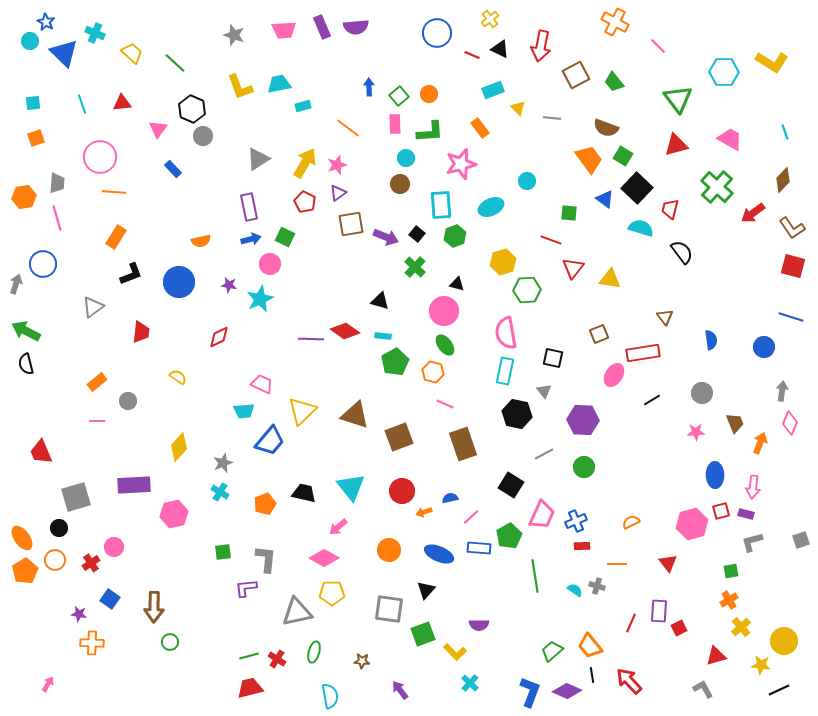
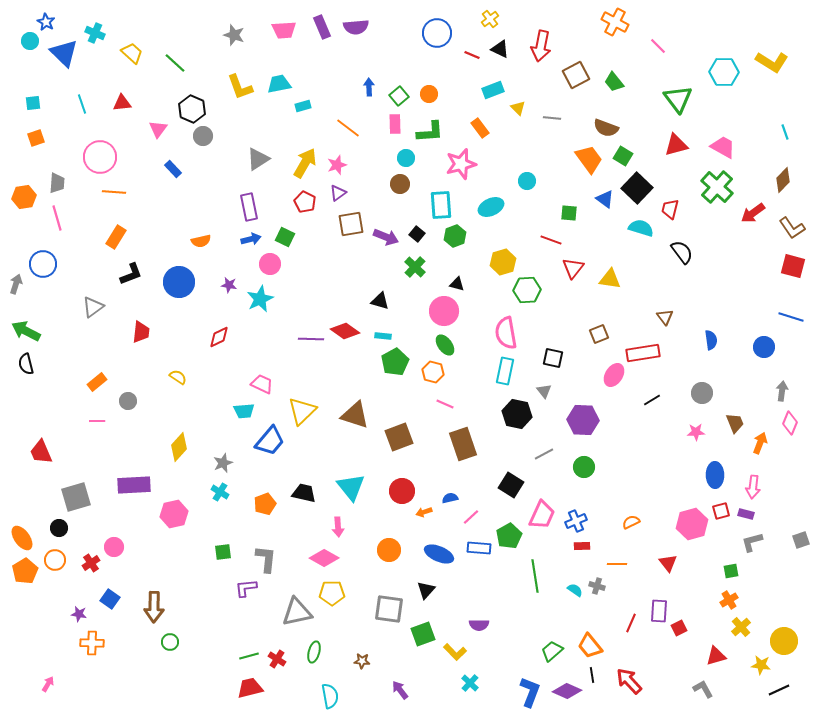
pink trapezoid at (730, 139): moved 7 px left, 8 px down
pink arrow at (338, 527): rotated 54 degrees counterclockwise
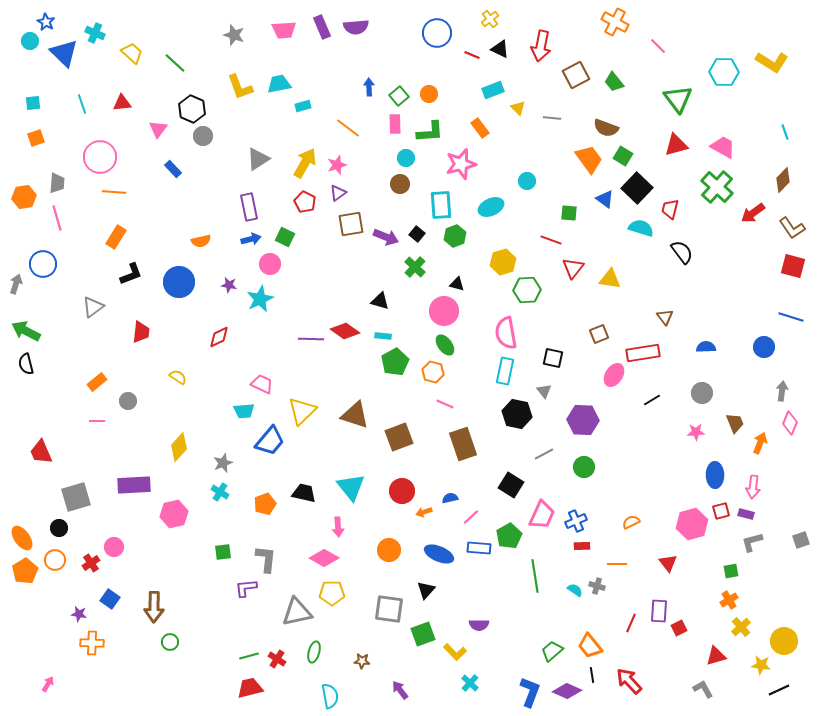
blue semicircle at (711, 340): moved 5 px left, 7 px down; rotated 84 degrees counterclockwise
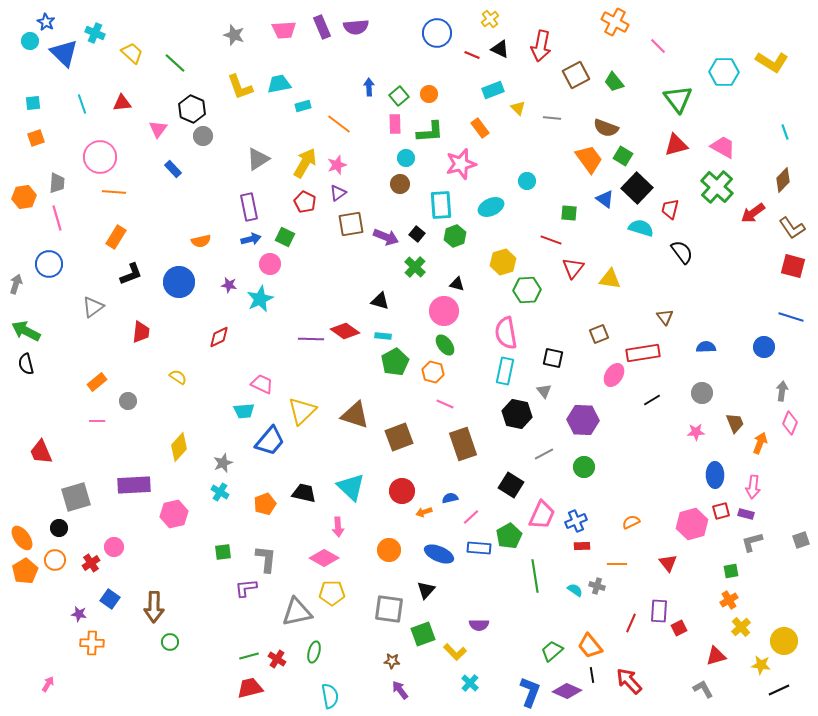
orange line at (348, 128): moved 9 px left, 4 px up
blue circle at (43, 264): moved 6 px right
cyan triangle at (351, 487): rotated 8 degrees counterclockwise
brown star at (362, 661): moved 30 px right
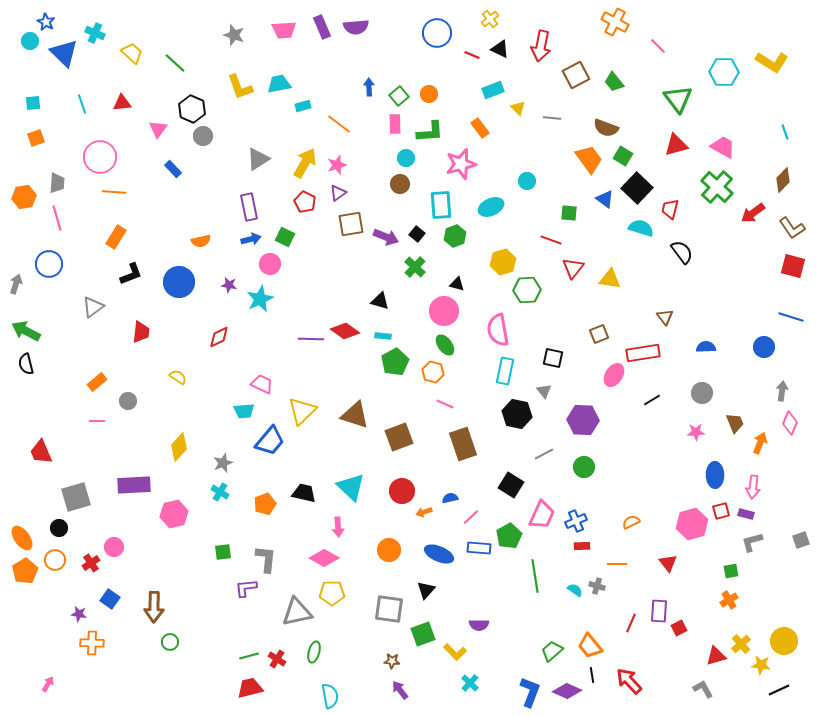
pink semicircle at (506, 333): moved 8 px left, 3 px up
yellow cross at (741, 627): moved 17 px down
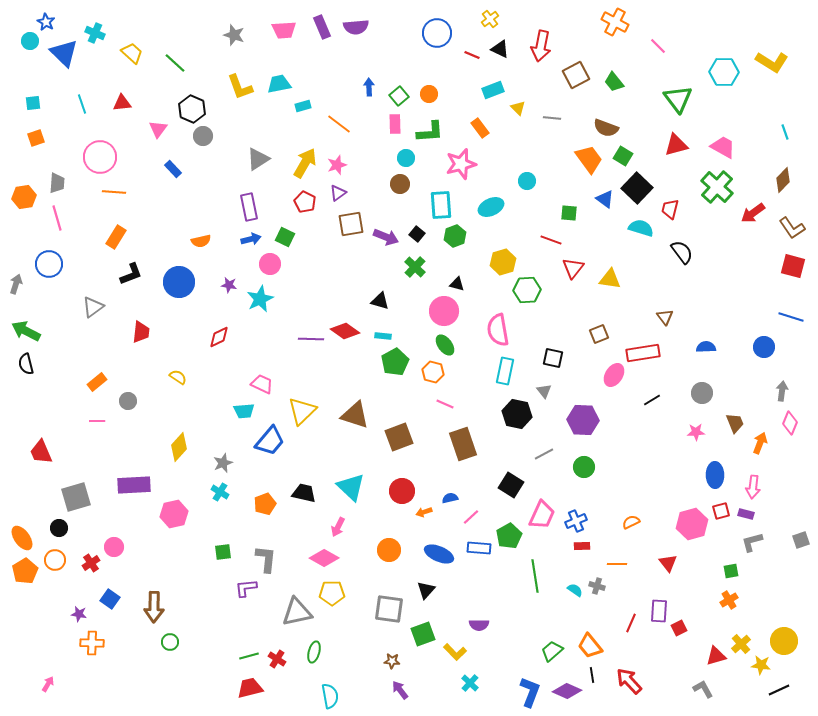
pink arrow at (338, 527): rotated 30 degrees clockwise
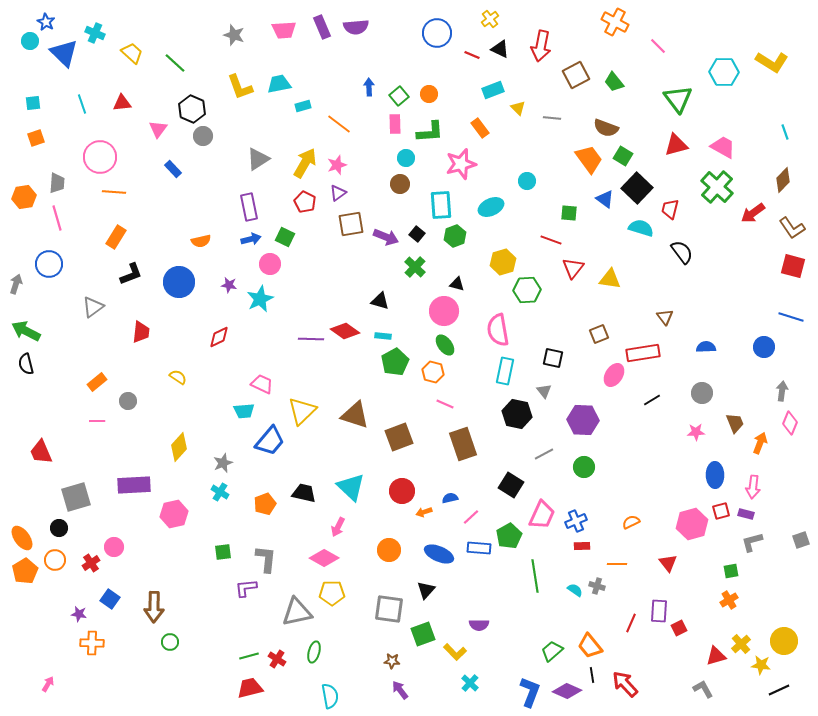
red arrow at (629, 681): moved 4 px left, 3 px down
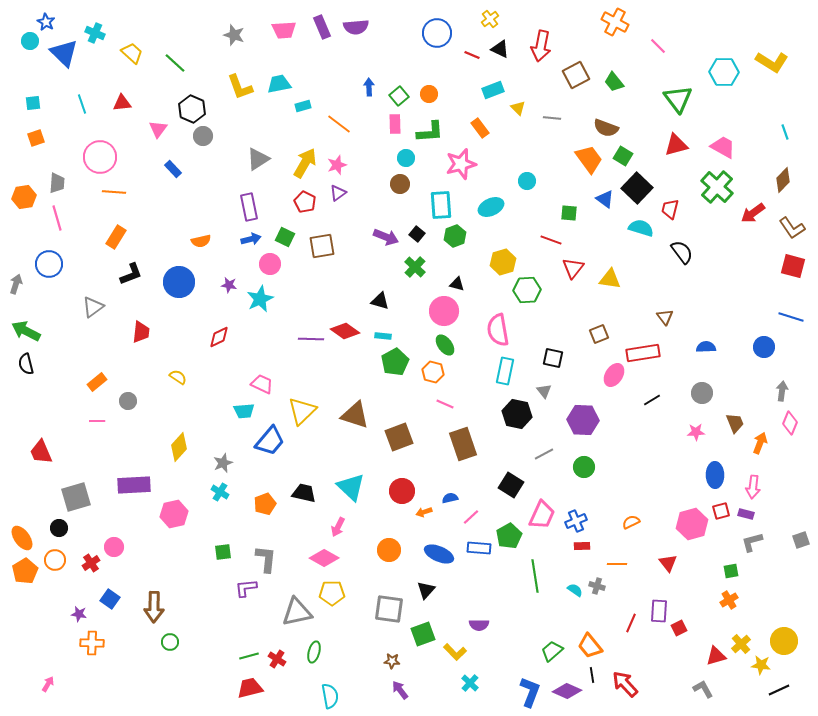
brown square at (351, 224): moved 29 px left, 22 px down
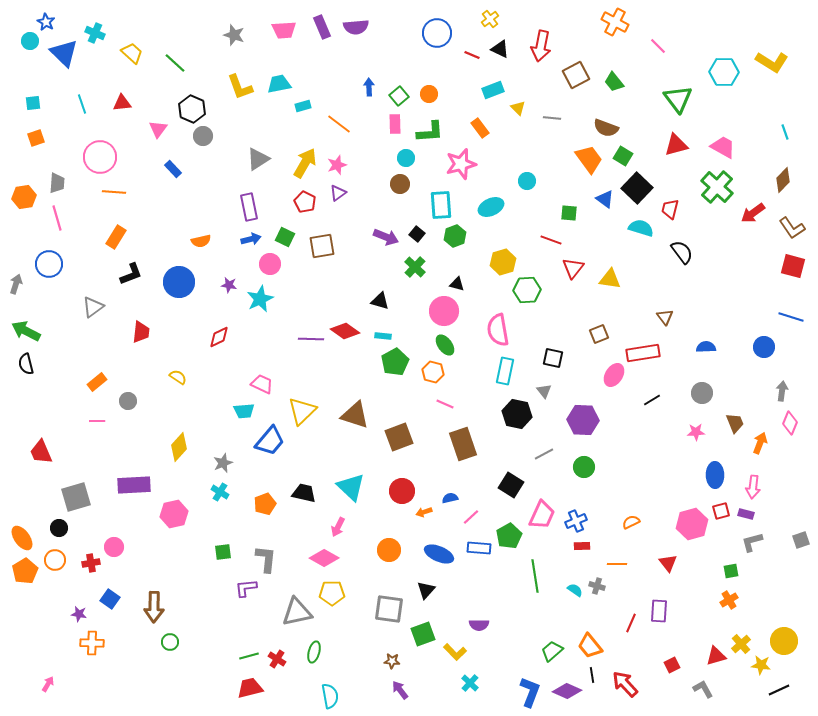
red cross at (91, 563): rotated 24 degrees clockwise
red square at (679, 628): moved 7 px left, 37 px down
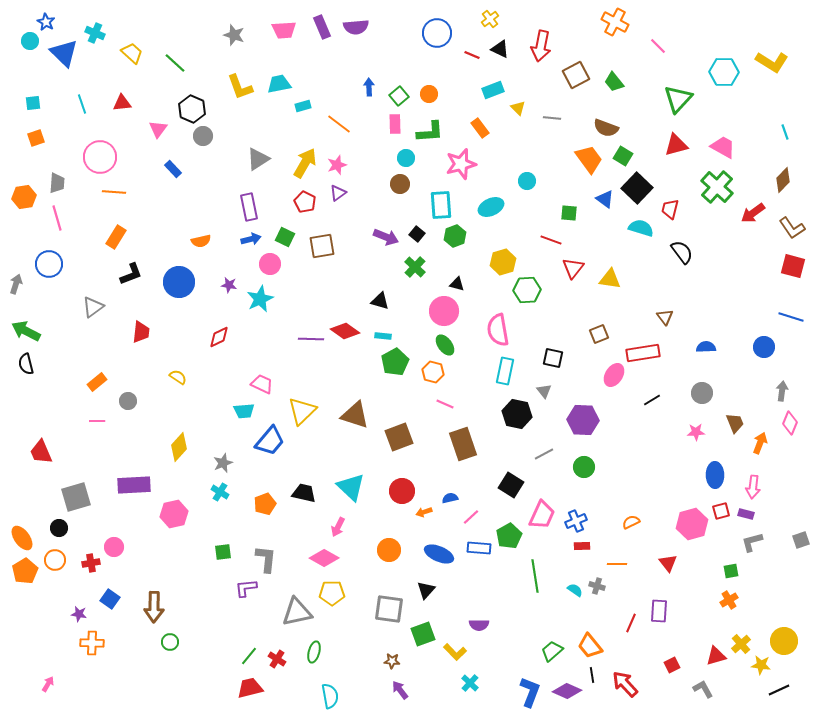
green triangle at (678, 99): rotated 20 degrees clockwise
green line at (249, 656): rotated 36 degrees counterclockwise
